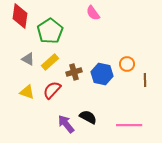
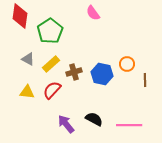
yellow rectangle: moved 1 px right, 2 px down
yellow triangle: rotated 14 degrees counterclockwise
black semicircle: moved 6 px right, 2 px down
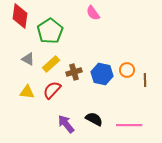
orange circle: moved 6 px down
